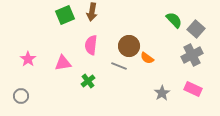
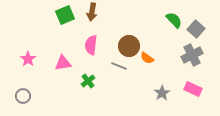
gray circle: moved 2 px right
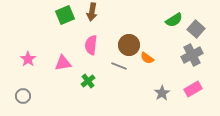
green semicircle: rotated 102 degrees clockwise
brown circle: moved 1 px up
pink rectangle: rotated 54 degrees counterclockwise
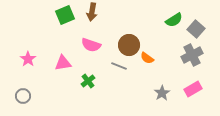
pink semicircle: rotated 78 degrees counterclockwise
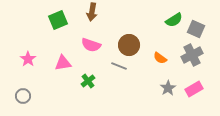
green square: moved 7 px left, 5 px down
gray square: rotated 18 degrees counterclockwise
orange semicircle: moved 13 px right
pink rectangle: moved 1 px right
gray star: moved 6 px right, 5 px up
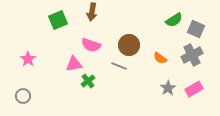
pink triangle: moved 11 px right, 1 px down
